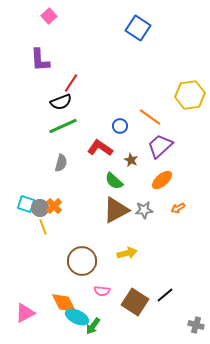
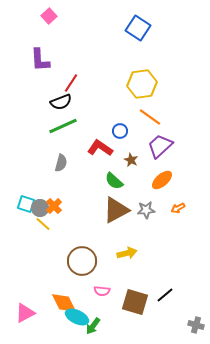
yellow hexagon: moved 48 px left, 11 px up
blue circle: moved 5 px down
gray star: moved 2 px right
yellow line: moved 3 px up; rotated 28 degrees counterclockwise
brown square: rotated 16 degrees counterclockwise
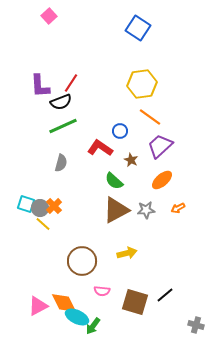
purple L-shape: moved 26 px down
pink triangle: moved 13 px right, 7 px up
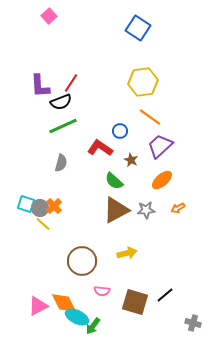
yellow hexagon: moved 1 px right, 2 px up
gray cross: moved 3 px left, 2 px up
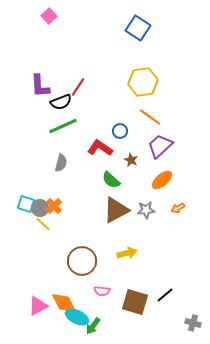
red line: moved 7 px right, 4 px down
green semicircle: moved 3 px left, 1 px up
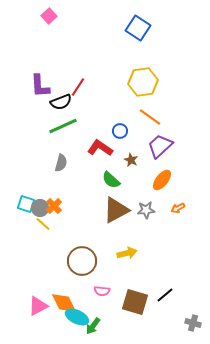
orange ellipse: rotated 10 degrees counterclockwise
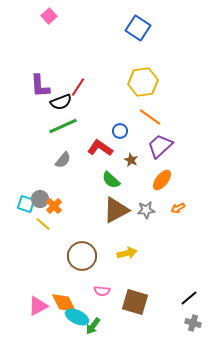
gray semicircle: moved 2 px right, 3 px up; rotated 24 degrees clockwise
gray circle: moved 9 px up
brown circle: moved 5 px up
black line: moved 24 px right, 3 px down
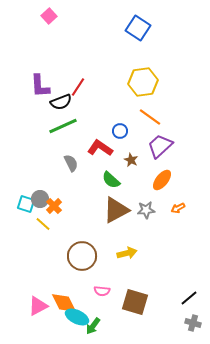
gray semicircle: moved 8 px right, 3 px down; rotated 66 degrees counterclockwise
